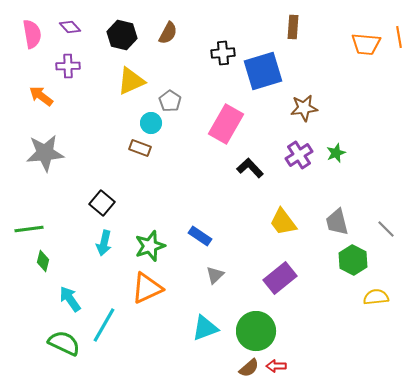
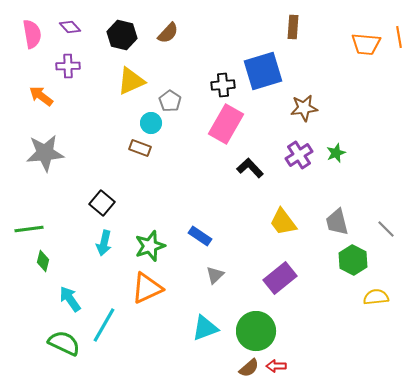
brown semicircle at (168, 33): rotated 15 degrees clockwise
black cross at (223, 53): moved 32 px down
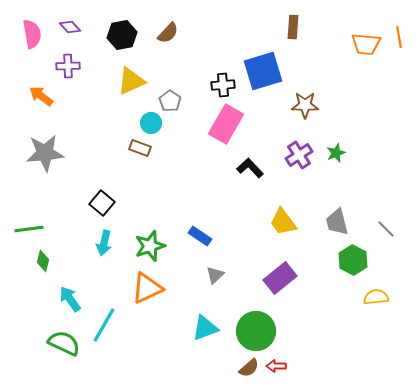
black hexagon at (122, 35): rotated 24 degrees counterclockwise
brown star at (304, 108): moved 1 px right, 3 px up; rotated 8 degrees clockwise
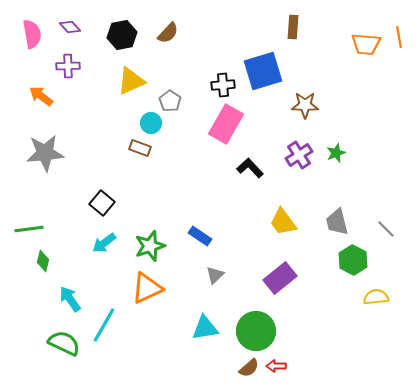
cyan arrow at (104, 243): rotated 40 degrees clockwise
cyan triangle at (205, 328): rotated 12 degrees clockwise
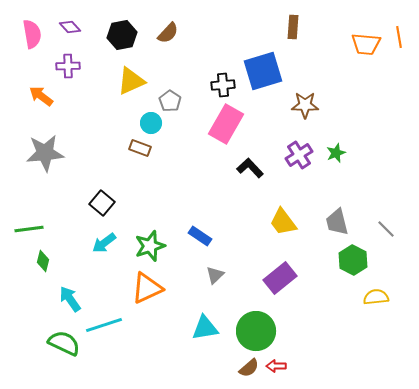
cyan line at (104, 325): rotated 42 degrees clockwise
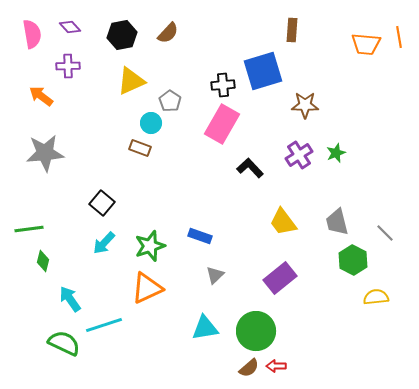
brown rectangle at (293, 27): moved 1 px left, 3 px down
pink rectangle at (226, 124): moved 4 px left
gray line at (386, 229): moved 1 px left, 4 px down
blue rectangle at (200, 236): rotated 15 degrees counterclockwise
cyan arrow at (104, 243): rotated 10 degrees counterclockwise
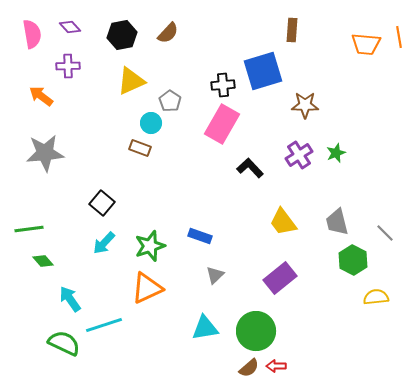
green diamond at (43, 261): rotated 55 degrees counterclockwise
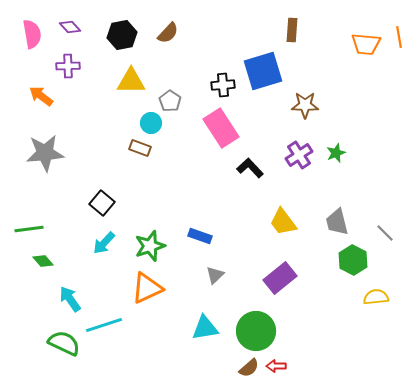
yellow triangle at (131, 81): rotated 24 degrees clockwise
pink rectangle at (222, 124): moved 1 px left, 4 px down; rotated 63 degrees counterclockwise
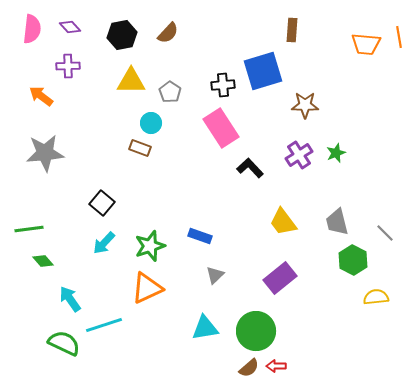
pink semicircle at (32, 34): moved 5 px up; rotated 16 degrees clockwise
gray pentagon at (170, 101): moved 9 px up
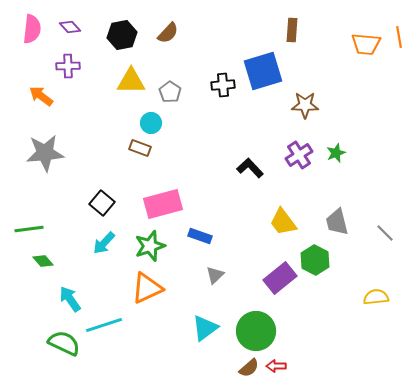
pink rectangle at (221, 128): moved 58 px left, 76 px down; rotated 72 degrees counterclockwise
green hexagon at (353, 260): moved 38 px left
cyan triangle at (205, 328): rotated 28 degrees counterclockwise
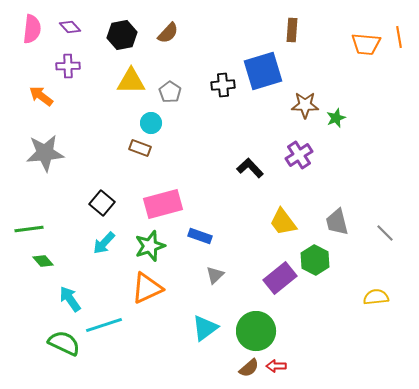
green star at (336, 153): moved 35 px up
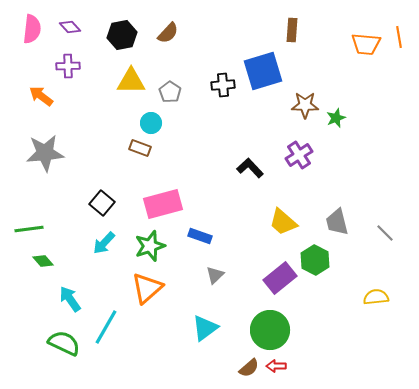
yellow trapezoid at (283, 222): rotated 12 degrees counterclockwise
orange triangle at (147, 288): rotated 16 degrees counterclockwise
cyan line at (104, 325): moved 2 px right, 2 px down; rotated 42 degrees counterclockwise
green circle at (256, 331): moved 14 px right, 1 px up
